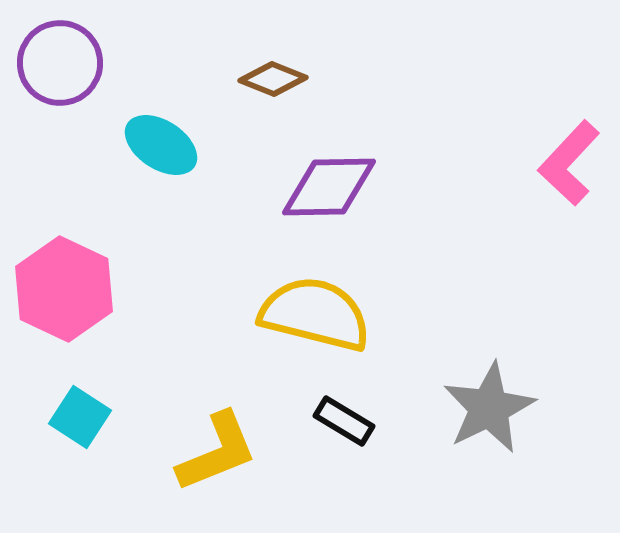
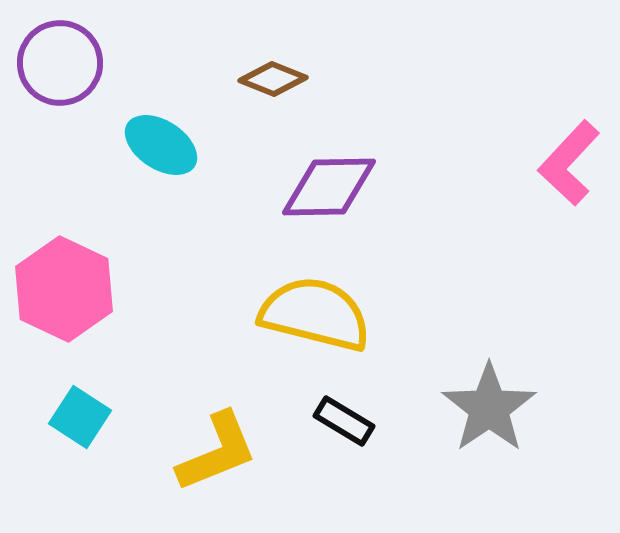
gray star: rotated 8 degrees counterclockwise
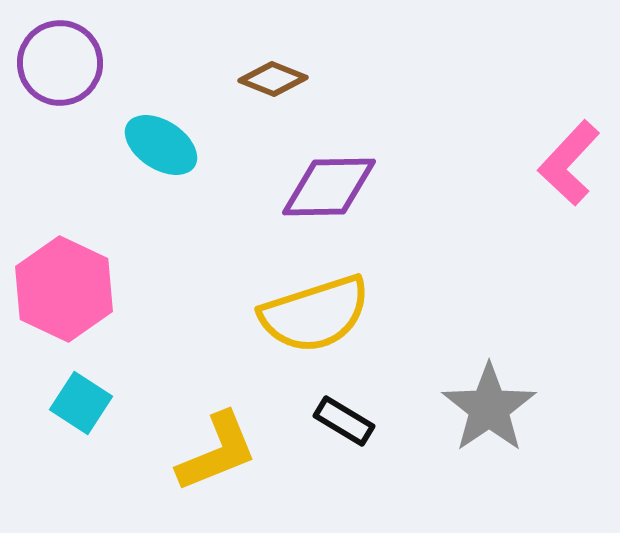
yellow semicircle: rotated 148 degrees clockwise
cyan square: moved 1 px right, 14 px up
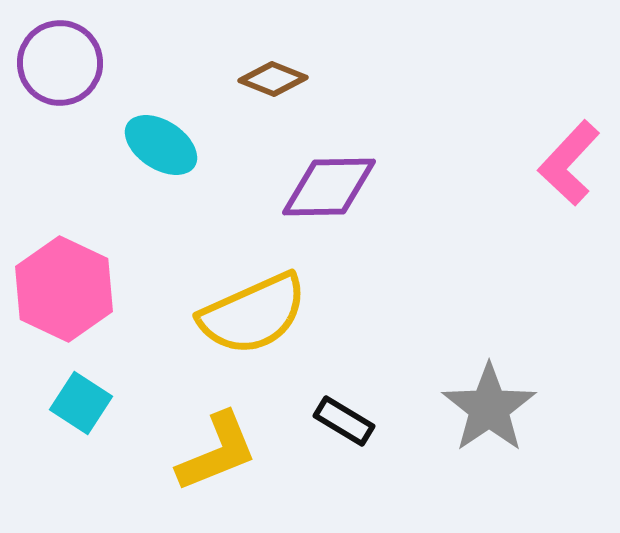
yellow semicircle: moved 62 px left; rotated 6 degrees counterclockwise
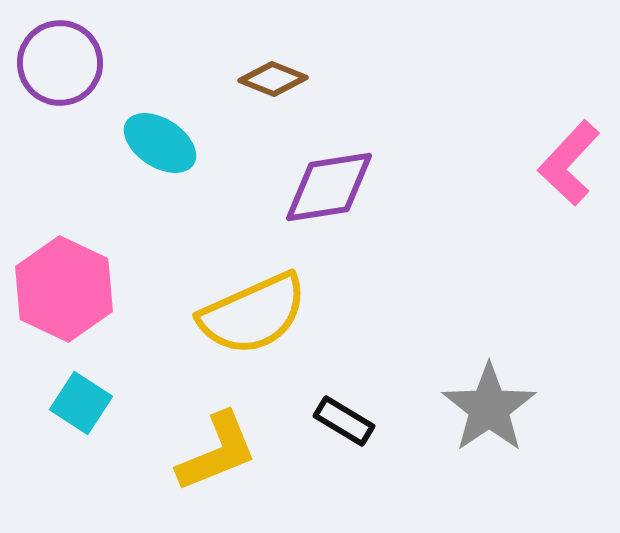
cyan ellipse: moved 1 px left, 2 px up
purple diamond: rotated 8 degrees counterclockwise
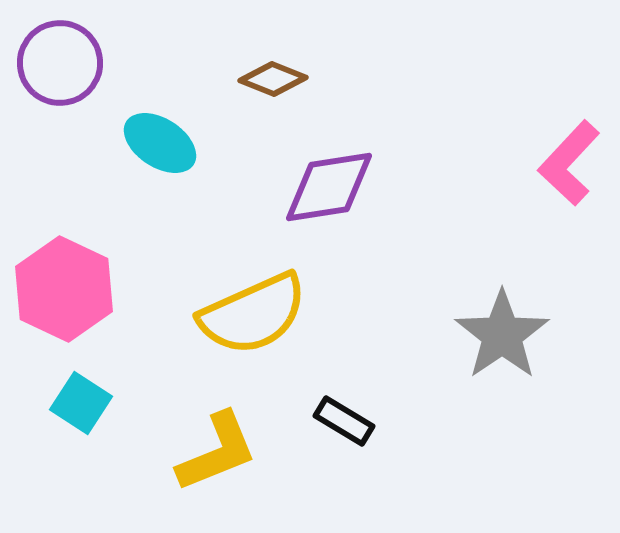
gray star: moved 13 px right, 73 px up
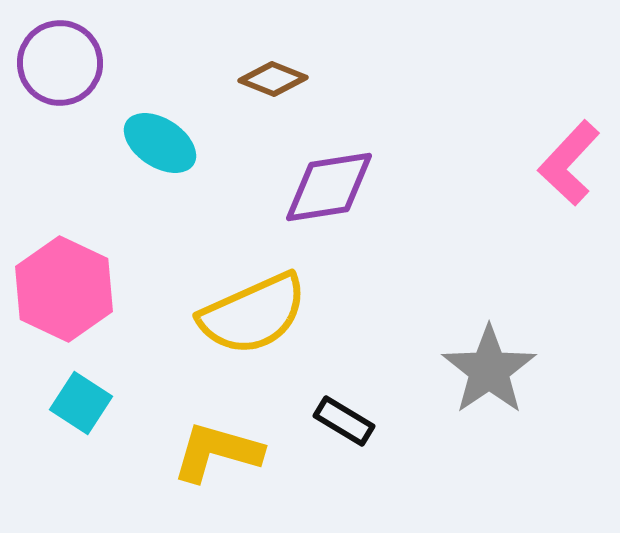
gray star: moved 13 px left, 35 px down
yellow L-shape: rotated 142 degrees counterclockwise
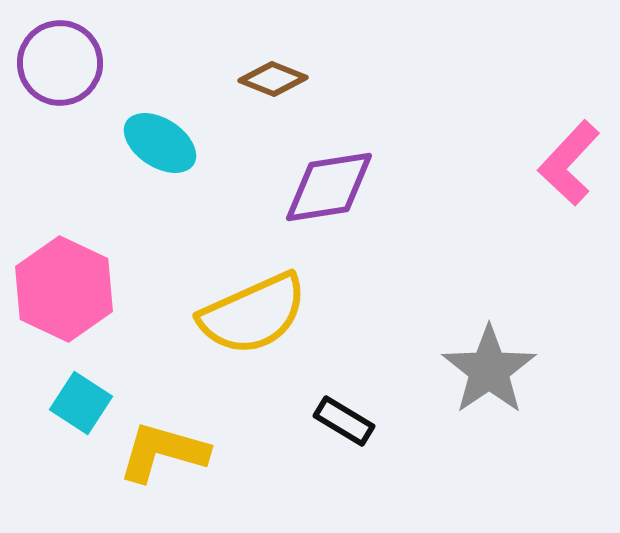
yellow L-shape: moved 54 px left
